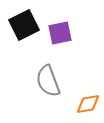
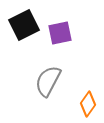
gray semicircle: rotated 48 degrees clockwise
orange diamond: rotated 45 degrees counterclockwise
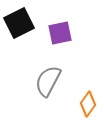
black square: moved 5 px left, 2 px up
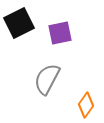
gray semicircle: moved 1 px left, 2 px up
orange diamond: moved 2 px left, 1 px down
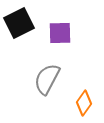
purple square: rotated 10 degrees clockwise
orange diamond: moved 2 px left, 2 px up
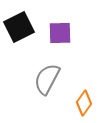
black square: moved 4 px down
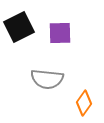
gray semicircle: rotated 112 degrees counterclockwise
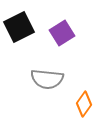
purple square: moved 2 px right; rotated 30 degrees counterclockwise
orange diamond: moved 1 px down
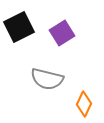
gray semicircle: rotated 8 degrees clockwise
orange diamond: rotated 10 degrees counterclockwise
